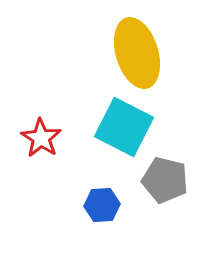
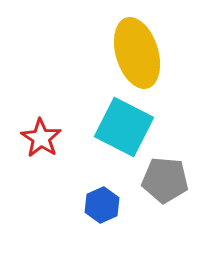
gray pentagon: rotated 9 degrees counterclockwise
blue hexagon: rotated 20 degrees counterclockwise
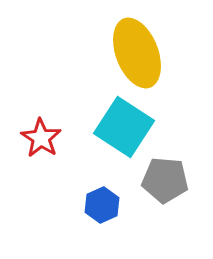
yellow ellipse: rotated 4 degrees counterclockwise
cyan square: rotated 6 degrees clockwise
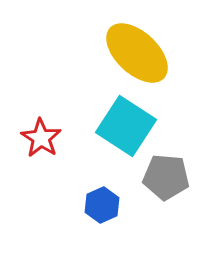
yellow ellipse: rotated 26 degrees counterclockwise
cyan square: moved 2 px right, 1 px up
gray pentagon: moved 1 px right, 3 px up
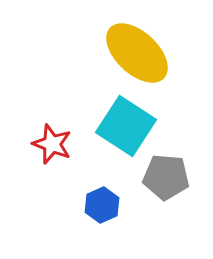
red star: moved 11 px right, 6 px down; rotated 12 degrees counterclockwise
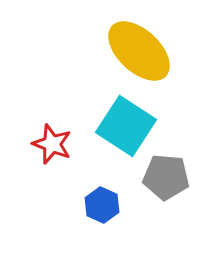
yellow ellipse: moved 2 px right, 2 px up
blue hexagon: rotated 12 degrees counterclockwise
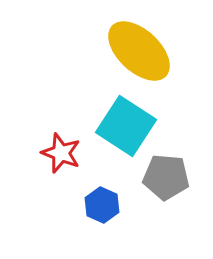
red star: moved 9 px right, 9 px down
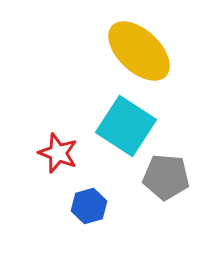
red star: moved 3 px left
blue hexagon: moved 13 px left, 1 px down; rotated 20 degrees clockwise
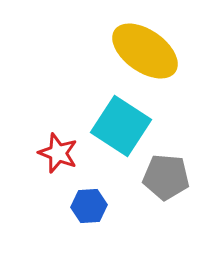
yellow ellipse: moved 6 px right; rotated 8 degrees counterclockwise
cyan square: moved 5 px left
blue hexagon: rotated 12 degrees clockwise
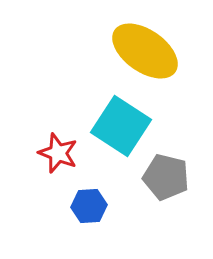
gray pentagon: rotated 9 degrees clockwise
